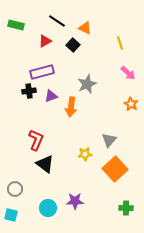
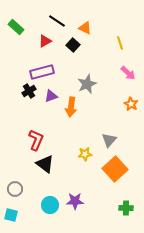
green rectangle: moved 2 px down; rotated 28 degrees clockwise
black cross: rotated 24 degrees counterclockwise
cyan circle: moved 2 px right, 3 px up
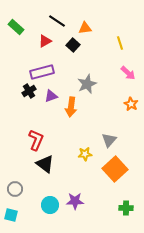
orange triangle: rotated 32 degrees counterclockwise
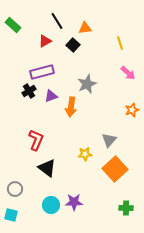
black line: rotated 24 degrees clockwise
green rectangle: moved 3 px left, 2 px up
orange star: moved 1 px right, 6 px down; rotated 24 degrees clockwise
black triangle: moved 2 px right, 4 px down
purple star: moved 1 px left, 1 px down
cyan circle: moved 1 px right
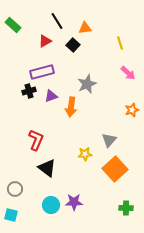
black cross: rotated 16 degrees clockwise
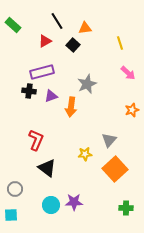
black cross: rotated 24 degrees clockwise
cyan square: rotated 16 degrees counterclockwise
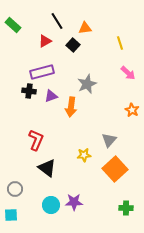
orange star: rotated 24 degrees counterclockwise
yellow star: moved 1 px left, 1 px down
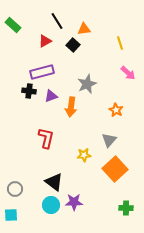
orange triangle: moved 1 px left, 1 px down
orange star: moved 16 px left
red L-shape: moved 10 px right, 2 px up; rotated 10 degrees counterclockwise
black triangle: moved 7 px right, 14 px down
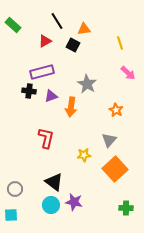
black square: rotated 16 degrees counterclockwise
gray star: rotated 18 degrees counterclockwise
purple star: rotated 12 degrees clockwise
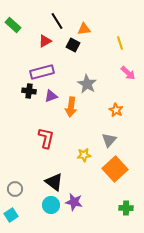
cyan square: rotated 32 degrees counterclockwise
